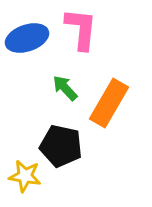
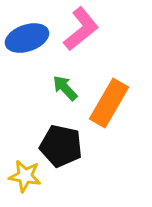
pink L-shape: rotated 45 degrees clockwise
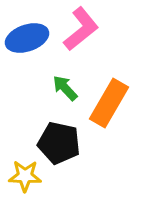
black pentagon: moved 2 px left, 3 px up
yellow star: rotated 8 degrees counterclockwise
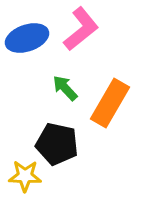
orange rectangle: moved 1 px right
black pentagon: moved 2 px left, 1 px down
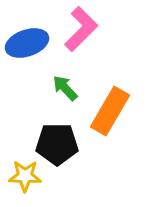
pink L-shape: rotated 6 degrees counterclockwise
blue ellipse: moved 5 px down
orange rectangle: moved 8 px down
black pentagon: rotated 12 degrees counterclockwise
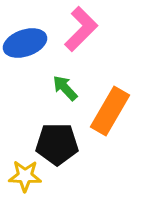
blue ellipse: moved 2 px left
